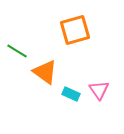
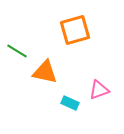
orange triangle: rotated 24 degrees counterclockwise
pink triangle: rotated 45 degrees clockwise
cyan rectangle: moved 1 px left, 9 px down
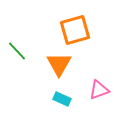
green line: rotated 15 degrees clockwise
orange triangle: moved 14 px right, 8 px up; rotated 48 degrees clockwise
cyan rectangle: moved 8 px left, 4 px up
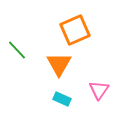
orange square: rotated 8 degrees counterclockwise
green line: moved 1 px up
pink triangle: rotated 35 degrees counterclockwise
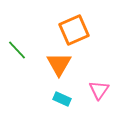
orange square: moved 1 px left
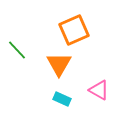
pink triangle: rotated 35 degrees counterclockwise
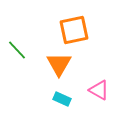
orange square: rotated 12 degrees clockwise
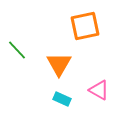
orange square: moved 11 px right, 4 px up
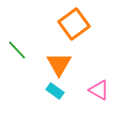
orange square: moved 11 px left, 2 px up; rotated 24 degrees counterclockwise
cyan rectangle: moved 7 px left, 8 px up; rotated 12 degrees clockwise
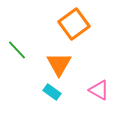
cyan rectangle: moved 3 px left, 1 px down
